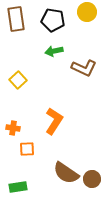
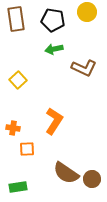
green arrow: moved 2 px up
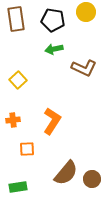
yellow circle: moved 1 px left
orange L-shape: moved 2 px left
orange cross: moved 8 px up; rotated 16 degrees counterclockwise
brown semicircle: rotated 84 degrees counterclockwise
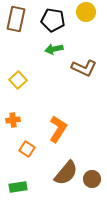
brown rectangle: rotated 20 degrees clockwise
orange L-shape: moved 6 px right, 8 px down
orange square: rotated 35 degrees clockwise
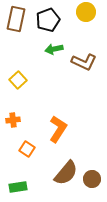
black pentagon: moved 5 px left; rotated 30 degrees counterclockwise
brown L-shape: moved 6 px up
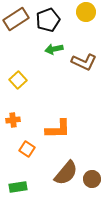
brown rectangle: rotated 45 degrees clockwise
orange L-shape: rotated 56 degrees clockwise
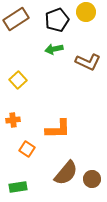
black pentagon: moved 9 px right
brown L-shape: moved 4 px right
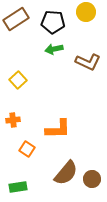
black pentagon: moved 4 px left, 2 px down; rotated 25 degrees clockwise
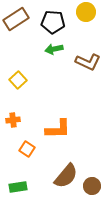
brown semicircle: moved 3 px down
brown circle: moved 7 px down
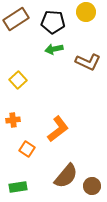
orange L-shape: rotated 36 degrees counterclockwise
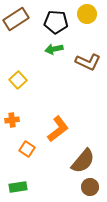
yellow circle: moved 1 px right, 2 px down
black pentagon: moved 3 px right
orange cross: moved 1 px left
brown semicircle: moved 17 px right, 15 px up
brown circle: moved 2 px left, 1 px down
